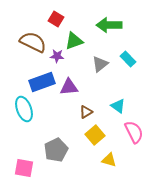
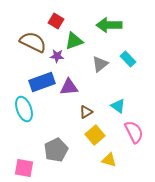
red square: moved 2 px down
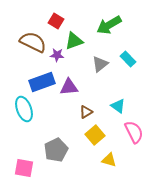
green arrow: rotated 30 degrees counterclockwise
purple star: moved 1 px up
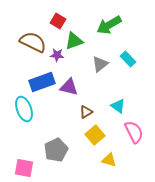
red square: moved 2 px right
purple triangle: rotated 18 degrees clockwise
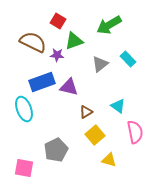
pink semicircle: moved 1 px right; rotated 15 degrees clockwise
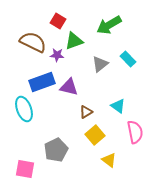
yellow triangle: rotated 21 degrees clockwise
pink square: moved 1 px right, 1 px down
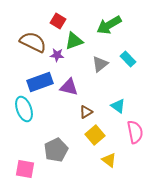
blue rectangle: moved 2 px left
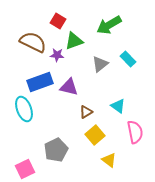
pink square: rotated 36 degrees counterclockwise
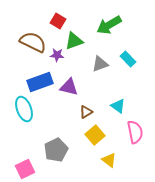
gray triangle: rotated 18 degrees clockwise
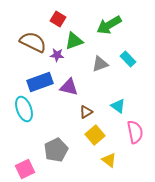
red square: moved 2 px up
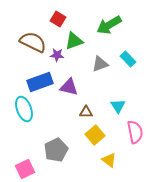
cyan triangle: rotated 21 degrees clockwise
brown triangle: rotated 32 degrees clockwise
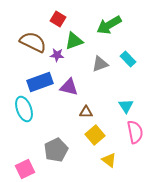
cyan triangle: moved 8 px right
